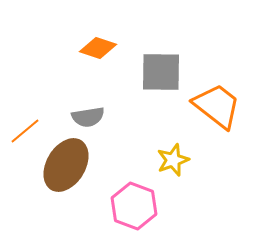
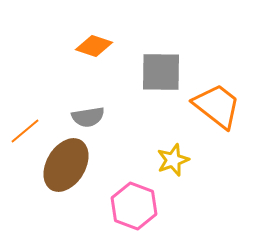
orange diamond: moved 4 px left, 2 px up
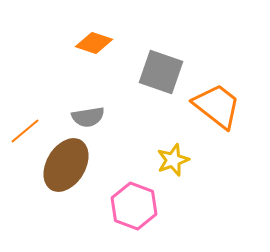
orange diamond: moved 3 px up
gray square: rotated 18 degrees clockwise
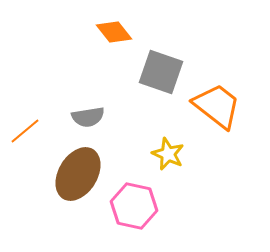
orange diamond: moved 20 px right, 11 px up; rotated 33 degrees clockwise
yellow star: moved 5 px left, 6 px up; rotated 28 degrees counterclockwise
brown ellipse: moved 12 px right, 9 px down
pink hexagon: rotated 9 degrees counterclockwise
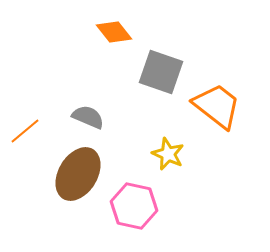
gray semicircle: rotated 148 degrees counterclockwise
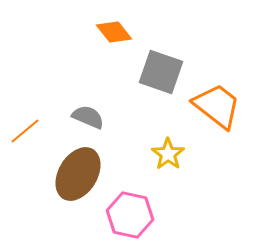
yellow star: rotated 12 degrees clockwise
pink hexagon: moved 4 px left, 9 px down
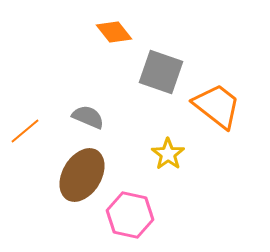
brown ellipse: moved 4 px right, 1 px down
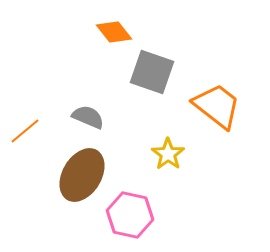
gray square: moved 9 px left
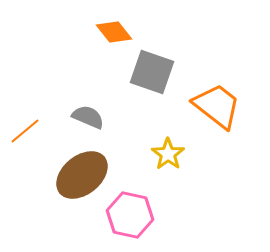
brown ellipse: rotated 20 degrees clockwise
